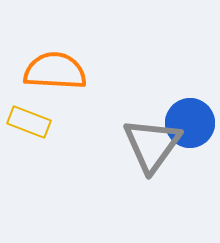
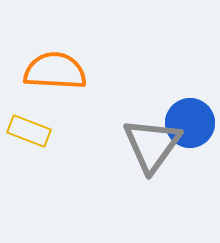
yellow rectangle: moved 9 px down
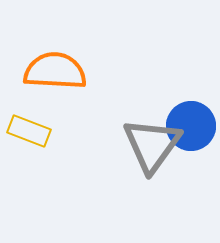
blue circle: moved 1 px right, 3 px down
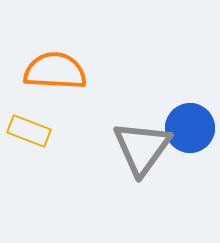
blue circle: moved 1 px left, 2 px down
gray triangle: moved 10 px left, 3 px down
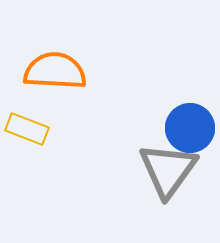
yellow rectangle: moved 2 px left, 2 px up
gray triangle: moved 26 px right, 22 px down
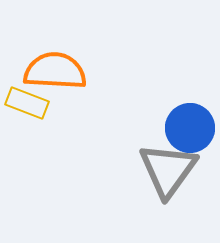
yellow rectangle: moved 26 px up
